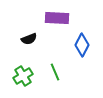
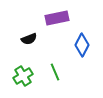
purple rectangle: rotated 15 degrees counterclockwise
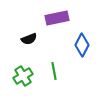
green line: moved 1 px left, 1 px up; rotated 12 degrees clockwise
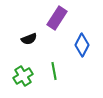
purple rectangle: rotated 45 degrees counterclockwise
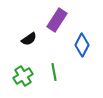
purple rectangle: moved 2 px down
black semicircle: rotated 14 degrees counterclockwise
green line: moved 1 px down
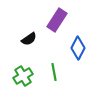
blue diamond: moved 4 px left, 3 px down
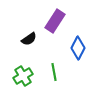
purple rectangle: moved 2 px left, 1 px down
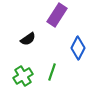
purple rectangle: moved 2 px right, 6 px up
black semicircle: moved 1 px left
green line: moved 2 px left; rotated 30 degrees clockwise
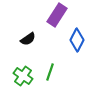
blue diamond: moved 1 px left, 8 px up
green line: moved 2 px left
green cross: rotated 24 degrees counterclockwise
